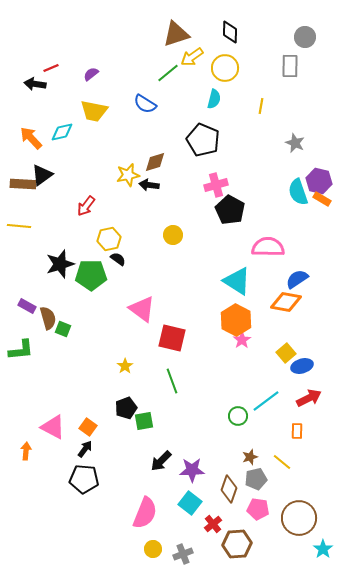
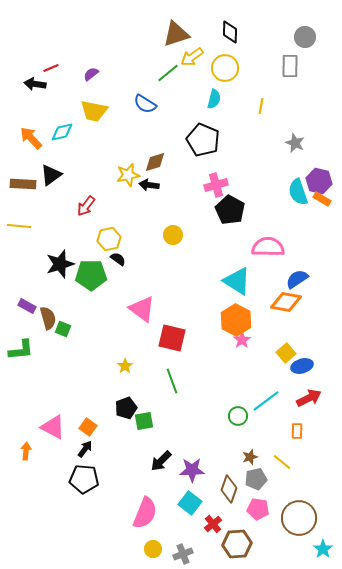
black triangle at (42, 175): moved 9 px right
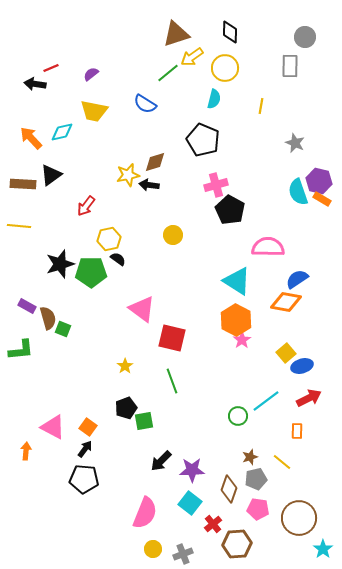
green pentagon at (91, 275): moved 3 px up
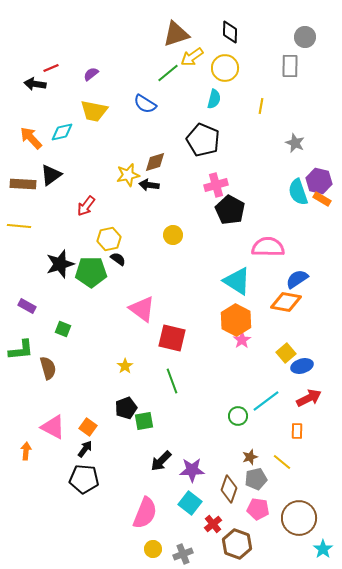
brown semicircle at (48, 318): moved 50 px down
brown hexagon at (237, 544): rotated 24 degrees clockwise
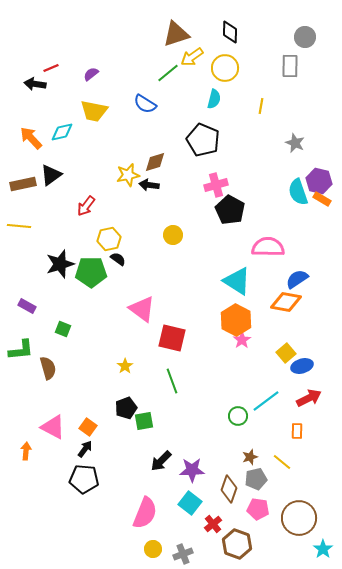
brown rectangle at (23, 184): rotated 15 degrees counterclockwise
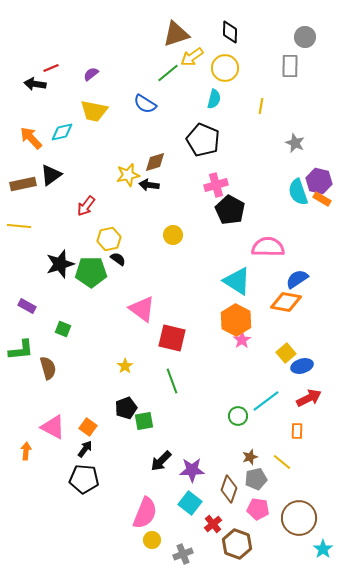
yellow circle at (153, 549): moved 1 px left, 9 px up
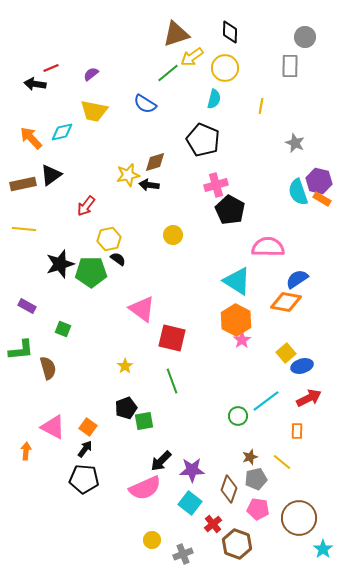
yellow line at (19, 226): moved 5 px right, 3 px down
pink semicircle at (145, 513): moved 25 px up; rotated 44 degrees clockwise
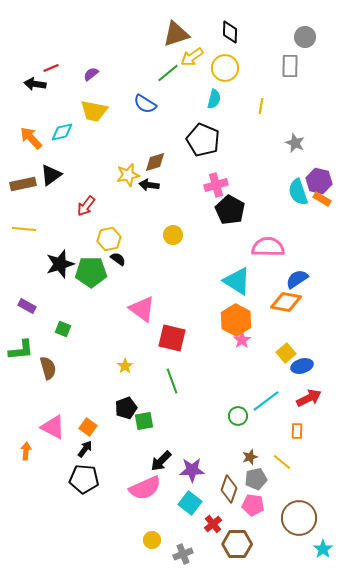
pink pentagon at (258, 509): moved 5 px left, 4 px up
brown hexagon at (237, 544): rotated 20 degrees counterclockwise
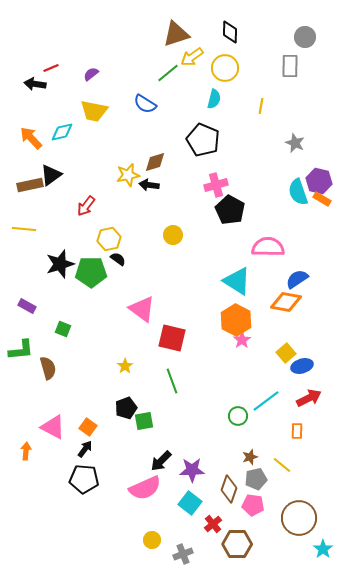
brown rectangle at (23, 184): moved 7 px right, 1 px down
yellow line at (282, 462): moved 3 px down
